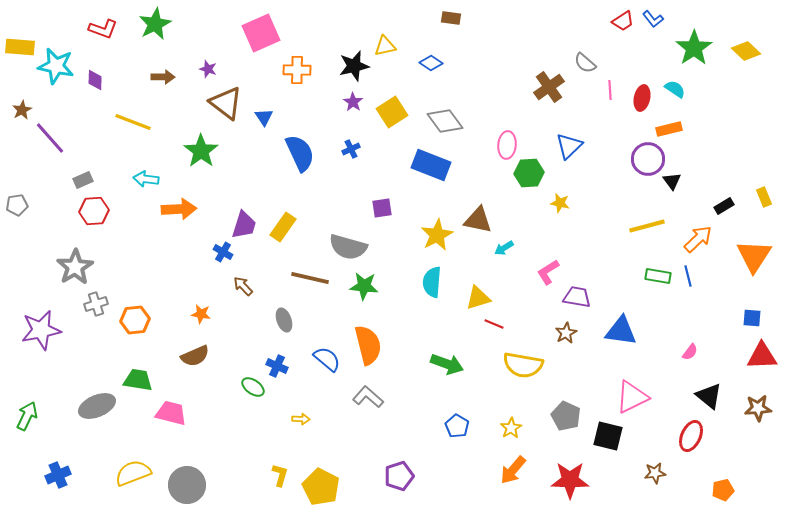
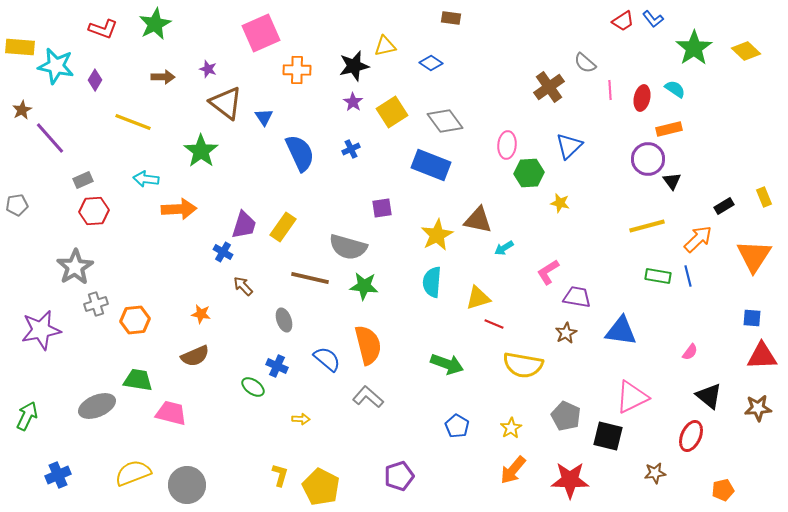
purple diamond at (95, 80): rotated 30 degrees clockwise
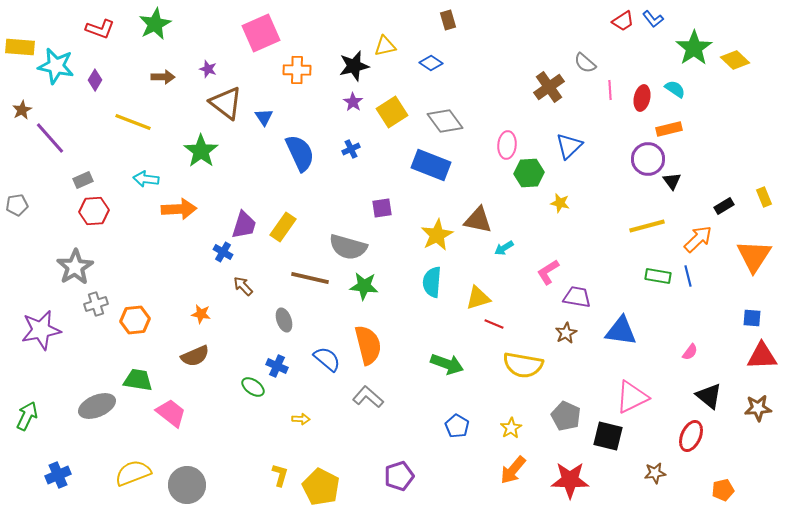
brown rectangle at (451, 18): moved 3 px left, 2 px down; rotated 66 degrees clockwise
red L-shape at (103, 29): moved 3 px left
yellow diamond at (746, 51): moved 11 px left, 9 px down
pink trapezoid at (171, 413): rotated 24 degrees clockwise
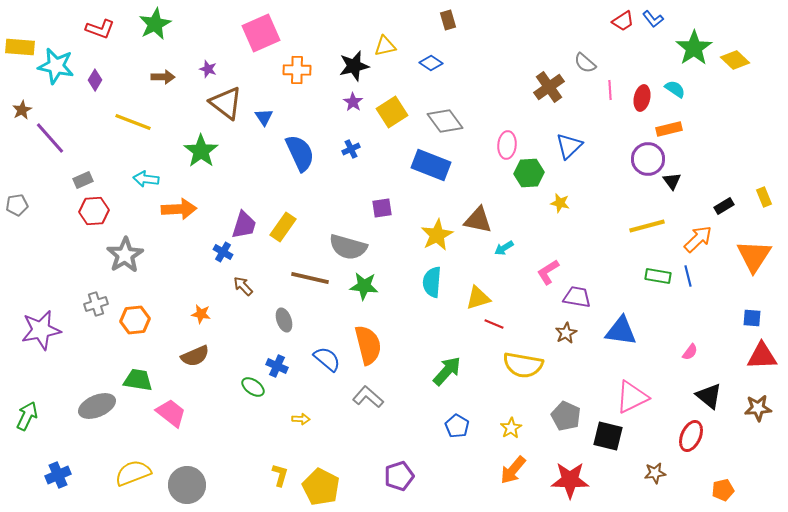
gray star at (75, 267): moved 50 px right, 12 px up
green arrow at (447, 364): moved 7 px down; rotated 68 degrees counterclockwise
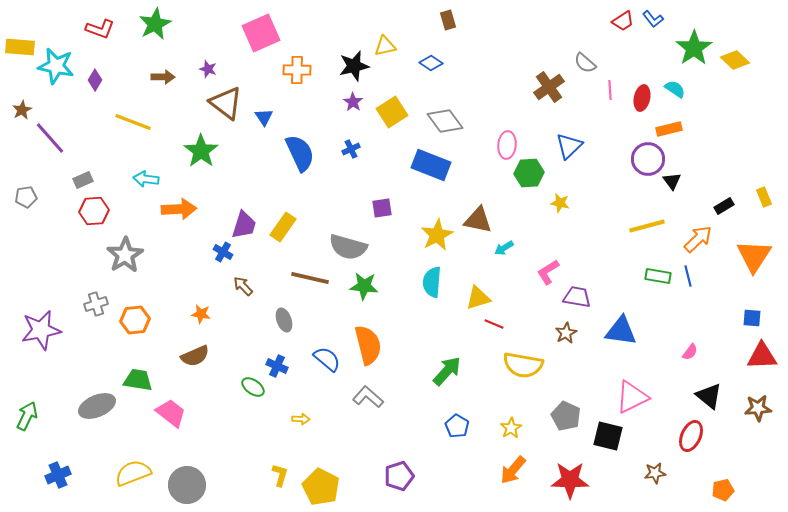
gray pentagon at (17, 205): moved 9 px right, 8 px up
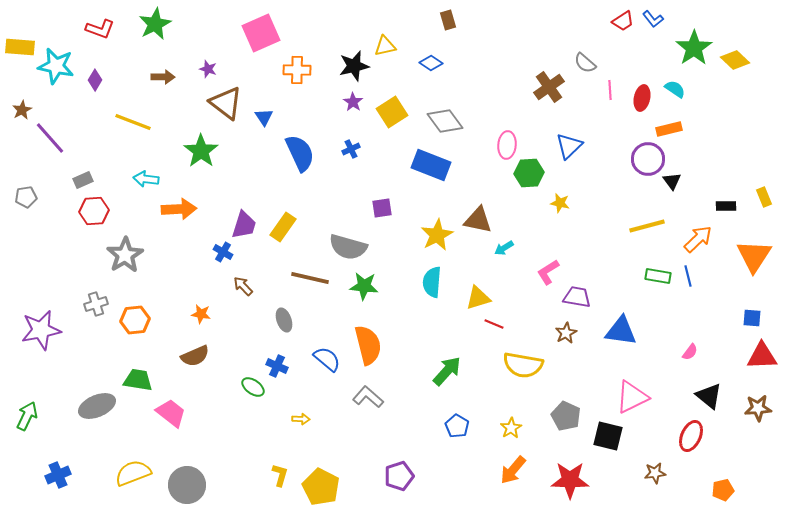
black rectangle at (724, 206): moved 2 px right; rotated 30 degrees clockwise
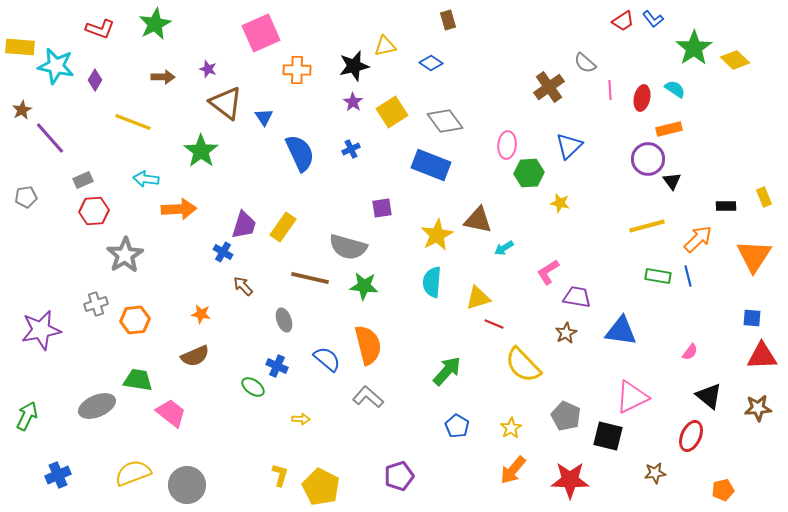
yellow semicircle at (523, 365): rotated 36 degrees clockwise
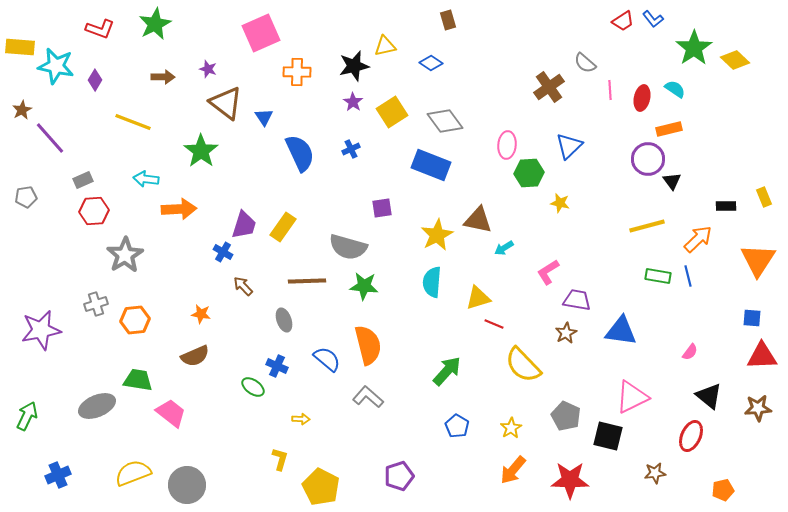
orange cross at (297, 70): moved 2 px down
orange triangle at (754, 256): moved 4 px right, 4 px down
brown line at (310, 278): moved 3 px left, 3 px down; rotated 15 degrees counterclockwise
purple trapezoid at (577, 297): moved 3 px down
yellow L-shape at (280, 475): moved 16 px up
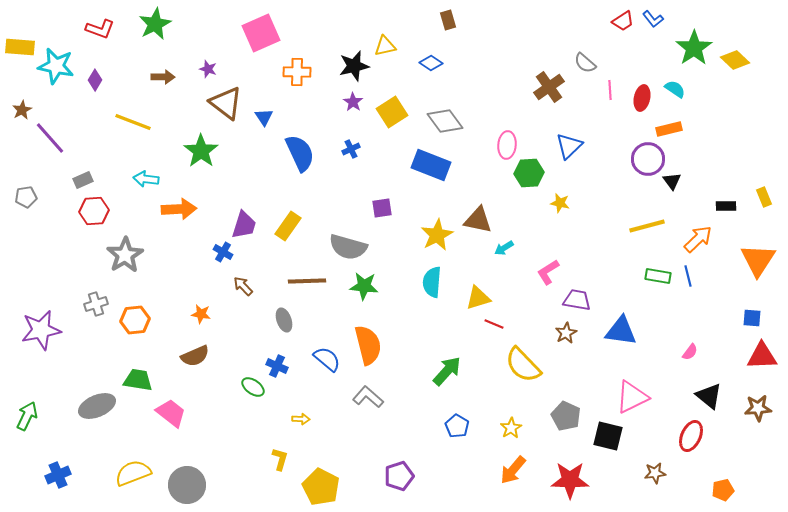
yellow rectangle at (283, 227): moved 5 px right, 1 px up
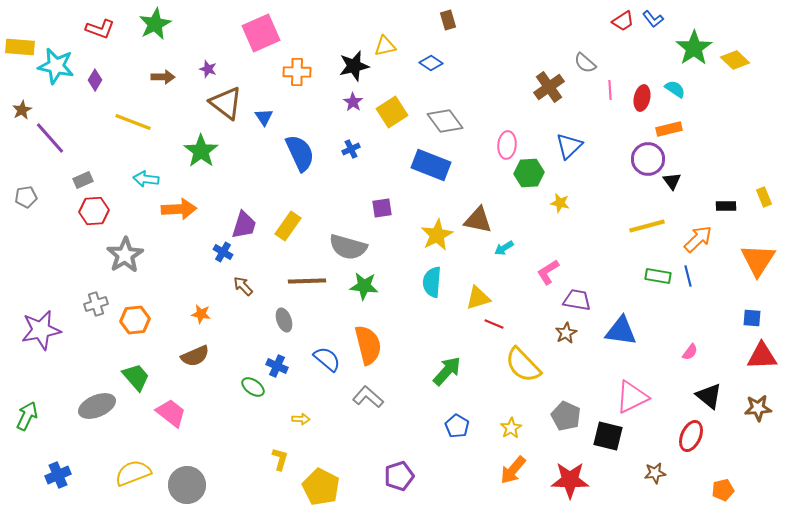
green trapezoid at (138, 380): moved 2 px left, 3 px up; rotated 40 degrees clockwise
